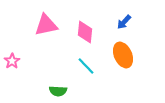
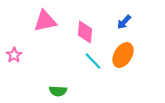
pink triangle: moved 1 px left, 4 px up
orange ellipse: rotated 55 degrees clockwise
pink star: moved 2 px right, 6 px up
cyan line: moved 7 px right, 5 px up
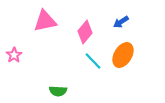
blue arrow: moved 3 px left; rotated 14 degrees clockwise
pink diamond: rotated 35 degrees clockwise
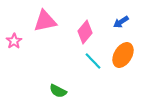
pink star: moved 14 px up
green semicircle: rotated 24 degrees clockwise
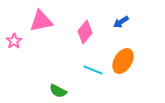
pink triangle: moved 4 px left
orange ellipse: moved 6 px down
cyan line: moved 9 px down; rotated 24 degrees counterclockwise
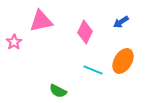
pink diamond: rotated 15 degrees counterclockwise
pink star: moved 1 px down
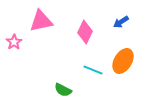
green semicircle: moved 5 px right, 1 px up
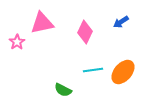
pink triangle: moved 1 px right, 2 px down
pink star: moved 3 px right
orange ellipse: moved 11 px down; rotated 10 degrees clockwise
cyan line: rotated 30 degrees counterclockwise
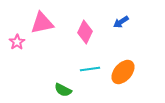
cyan line: moved 3 px left, 1 px up
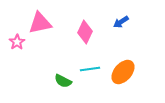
pink triangle: moved 2 px left
green semicircle: moved 9 px up
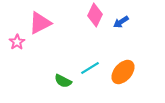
pink triangle: rotated 15 degrees counterclockwise
pink diamond: moved 10 px right, 17 px up
cyan line: moved 1 px up; rotated 24 degrees counterclockwise
